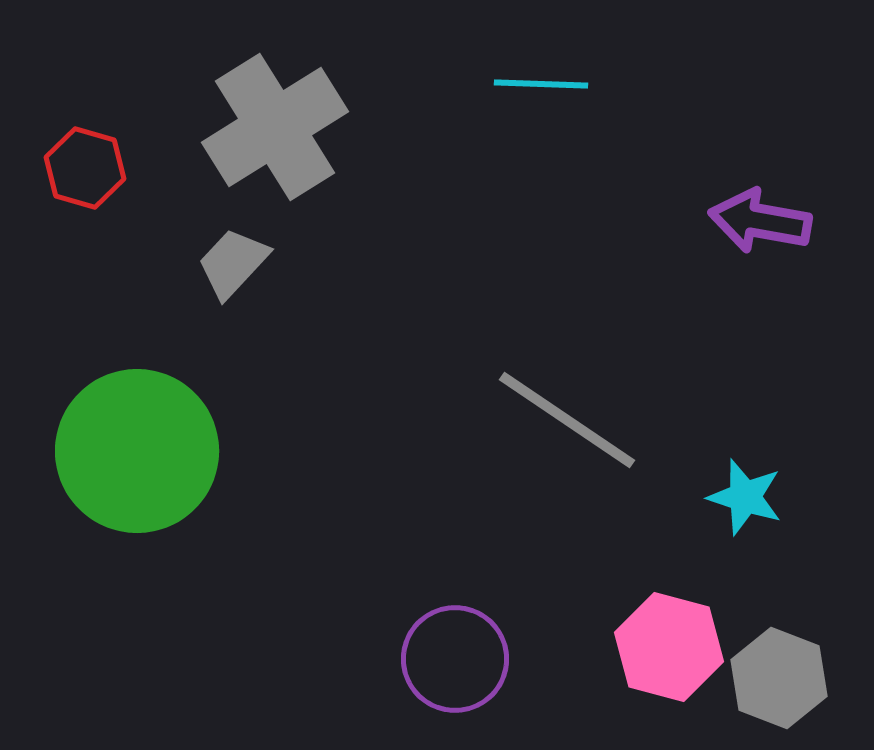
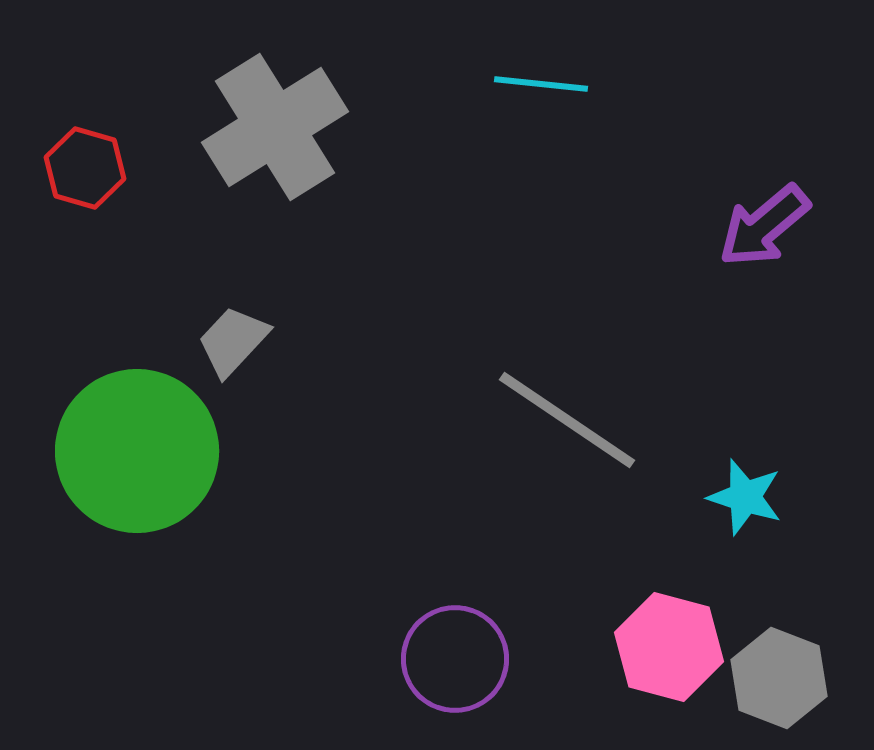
cyan line: rotated 4 degrees clockwise
purple arrow: moved 4 px right, 5 px down; rotated 50 degrees counterclockwise
gray trapezoid: moved 78 px down
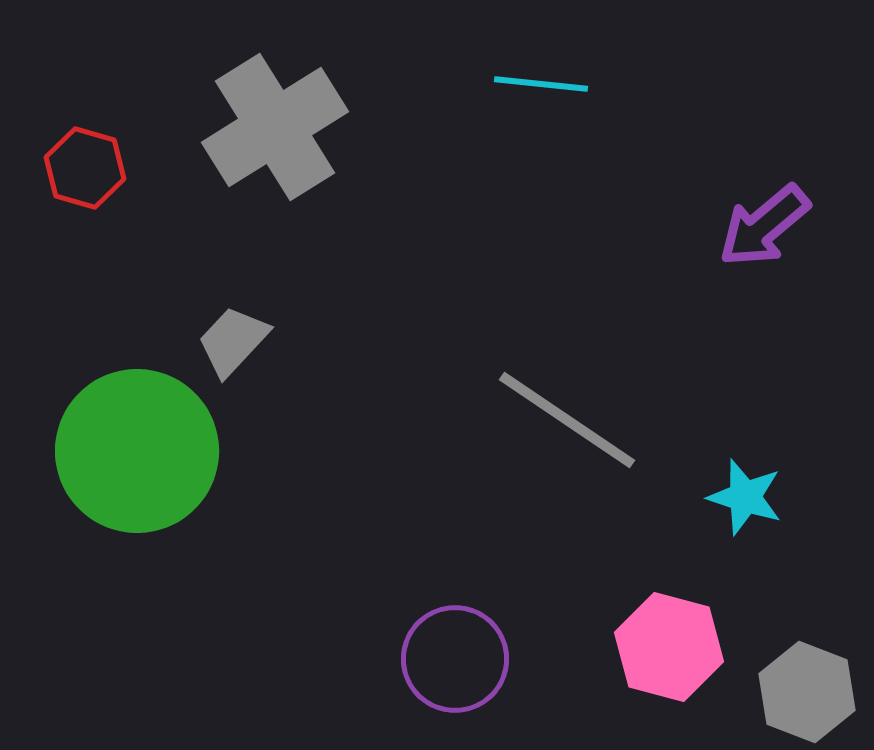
gray hexagon: moved 28 px right, 14 px down
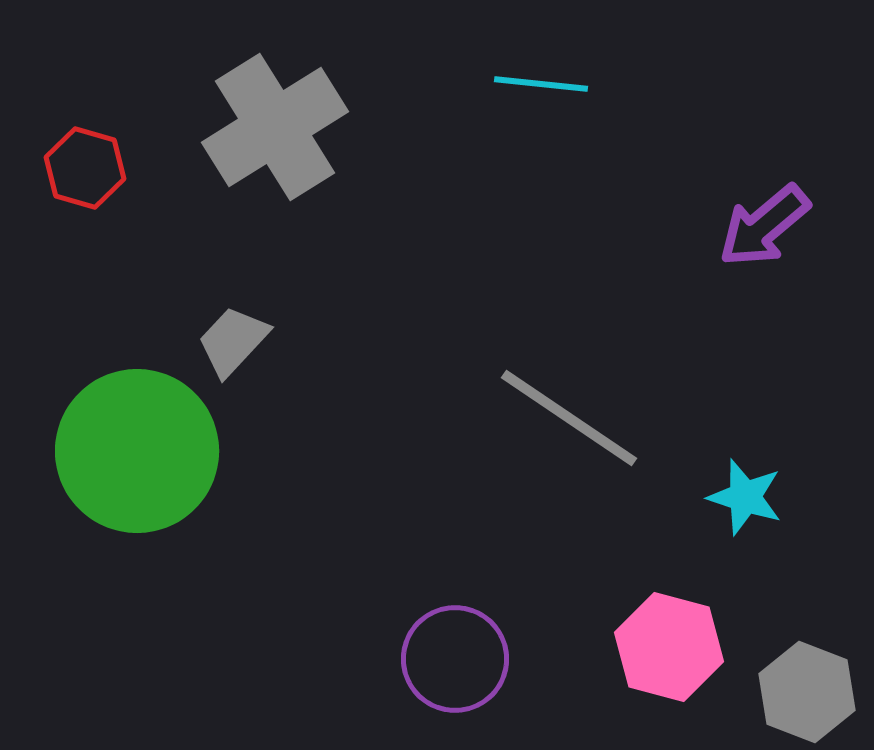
gray line: moved 2 px right, 2 px up
